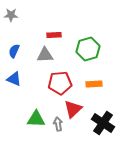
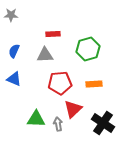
red rectangle: moved 1 px left, 1 px up
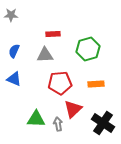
orange rectangle: moved 2 px right
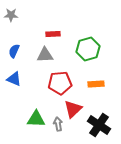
black cross: moved 4 px left, 2 px down
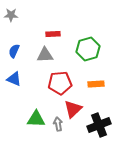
black cross: rotated 35 degrees clockwise
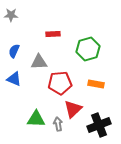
gray triangle: moved 6 px left, 7 px down
orange rectangle: rotated 14 degrees clockwise
